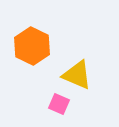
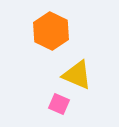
orange hexagon: moved 19 px right, 15 px up
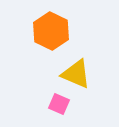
yellow triangle: moved 1 px left, 1 px up
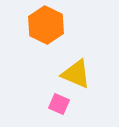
orange hexagon: moved 5 px left, 6 px up
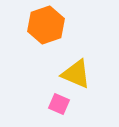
orange hexagon: rotated 15 degrees clockwise
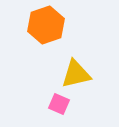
yellow triangle: rotated 36 degrees counterclockwise
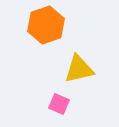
yellow triangle: moved 3 px right, 5 px up
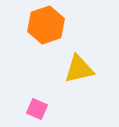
pink square: moved 22 px left, 5 px down
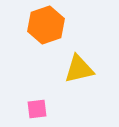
pink square: rotated 30 degrees counterclockwise
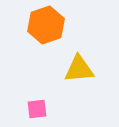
yellow triangle: rotated 8 degrees clockwise
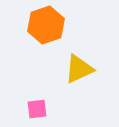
yellow triangle: rotated 20 degrees counterclockwise
